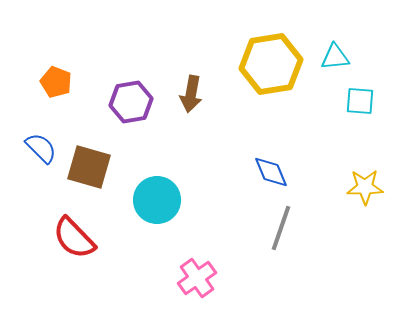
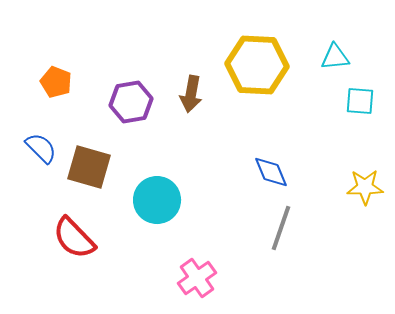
yellow hexagon: moved 14 px left, 1 px down; rotated 12 degrees clockwise
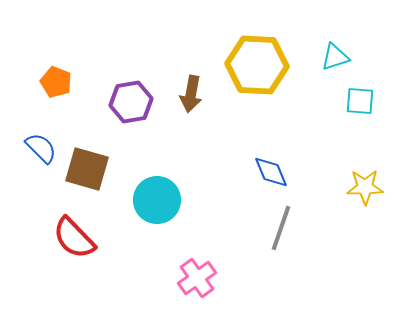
cyan triangle: rotated 12 degrees counterclockwise
brown square: moved 2 px left, 2 px down
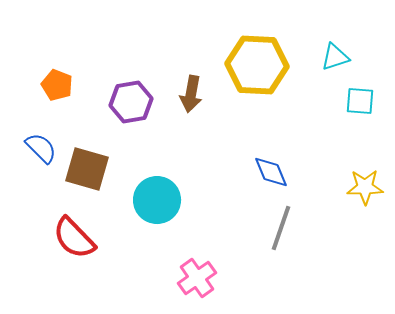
orange pentagon: moved 1 px right, 3 px down
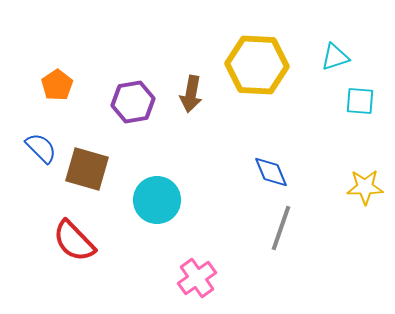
orange pentagon: rotated 16 degrees clockwise
purple hexagon: moved 2 px right
red semicircle: moved 3 px down
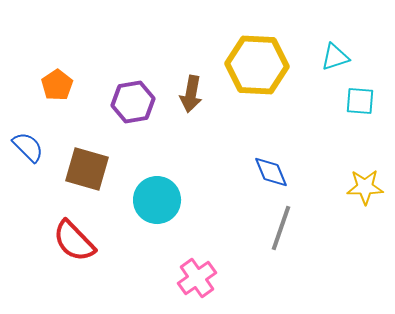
blue semicircle: moved 13 px left, 1 px up
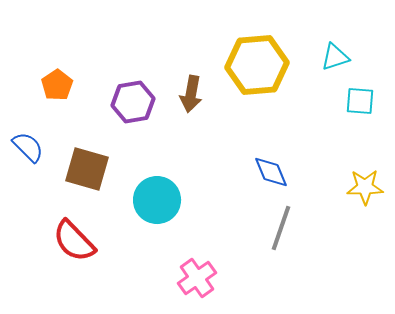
yellow hexagon: rotated 8 degrees counterclockwise
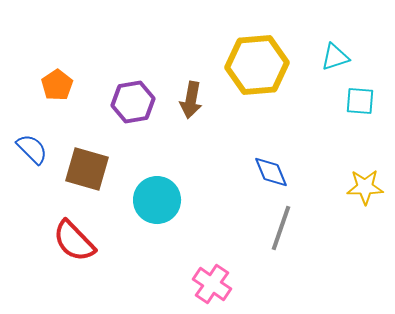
brown arrow: moved 6 px down
blue semicircle: moved 4 px right, 2 px down
pink cross: moved 15 px right, 6 px down; rotated 21 degrees counterclockwise
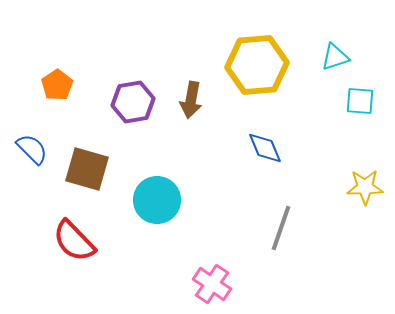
blue diamond: moved 6 px left, 24 px up
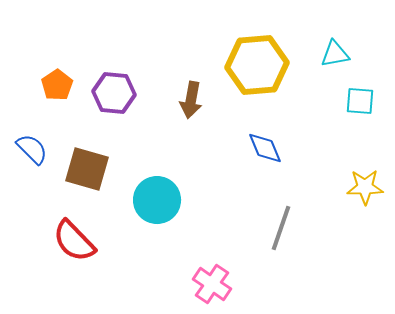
cyan triangle: moved 3 px up; rotated 8 degrees clockwise
purple hexagon: moved 19 px left, 9 px up; rotated 15 degrees clockwise
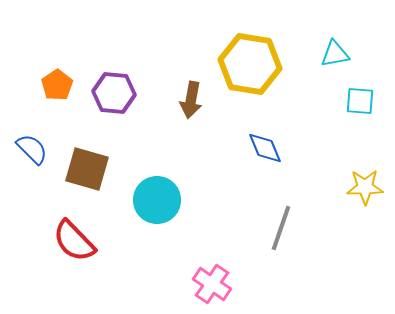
yellow hexagon: moved 7 px left, 1 px up; rotated 14 degrees clockwise
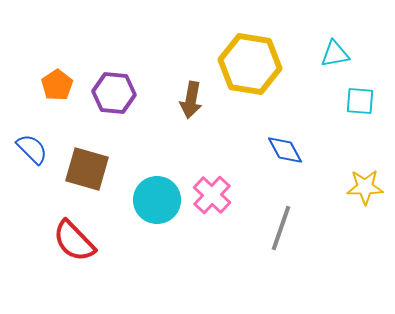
blue diamond: moved 20 px right, 2 px down; rotated 6 degrees counterclockwise
pink cross: moved 89 px up; rotated 9 degrees clockwise
